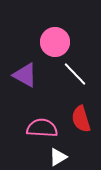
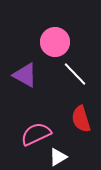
pink semicircle: moved 6 px left, 6 px down; rotated 28 degrees counterclockwise
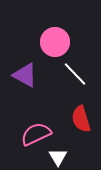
white triangle: rotated 30 degrees counterclockwise
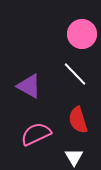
pink circle: moved 27 px right, 8 px up
purple triangle: moved 4 px right, 11 px down
red semicircle: moved 3 px left, 1 px down
white triangle: moved 16 px right
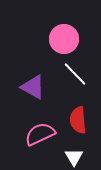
pink circle: moved 18 px left, 5 px down
purple triangle: moved 4 px right, 1 px down
red semicircle: rotated 12 degrees clockwise
pink semicircle: moved 4 px right
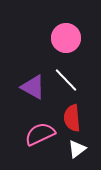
pink circle: moved 2 px right, 1 px up
white line: moved 9 px left, 6 px down
red semicircle: moved 6 px left, 2 px up
white triangle: moved 3 px right, 8 px up; rotated 24 degrees clockwise
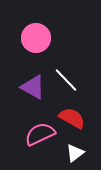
pink circle: moved 30 px left
red semicircle: rotated 124 degrees clockwise
white triangle: moved 2 px left, 4 px down
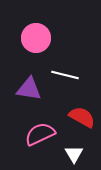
white line: moved 1 px left, 5 px up; rotated 32 degrees counterclockwise
purple triangle: moved 4 px left, 2 px down; rotated 20 degrees counterclockwise
red semicircle: moved 10 px right, 1 px up
white triangle: moved 1 px left, 1 px down; rotated 24 degrees counterclockwise
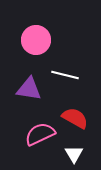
pink circle: moved 2 px down
red semicircle: moved 7 px left, 1 px down
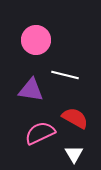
purple triangle: moved 2 px right, 1 px down
pink semicircle: moved 1 px up
